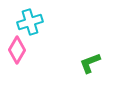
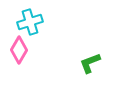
pink diamond: moved 2 px right
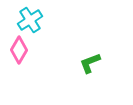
cyan cross: moved 2 px up; rotated 15 degrees counterclockwise
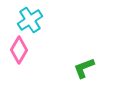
green L-shape: moved 6 px left, 5 px down
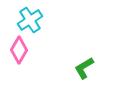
green L-shape: rotated 10 degrees counterclockwise
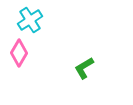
pink diamond: moved 3 px down
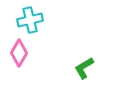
cyan cross: rotated 20 degrees clockwise
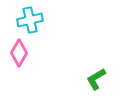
green L-shape: moved 12 px right, 11 px down
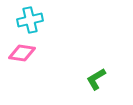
pink diamond: moved 3 px right; rotated 68 degrees clockwise
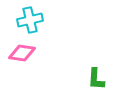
green L-shape: rotated 55 degrees counterclockwise
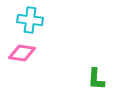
cyan cross: rotated 20 degrees clockwise
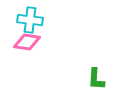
pink diamond: moved 5 px right, 11 px up
